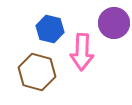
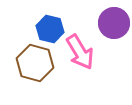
pink arrow: moved 2 px left; rotated 33 degrees counterclockwise
brown hexagon: moved 2 px left, 9 px up
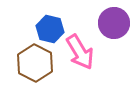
brown hexagon: rotated 12 degrees clockwise
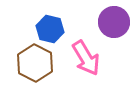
purple circle: moved 1 px up
pink arrow: moved 6 px right, 6 px down
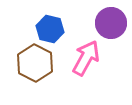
purple circle: moved 3 px left, 1 px down
pink arrow: rotated 120 degrees counterclockwise
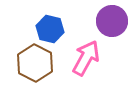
purple circle: moved 1 px right, 2 px up
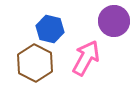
purple circle: moved 2 px right
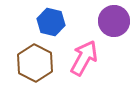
blue hexagon: moved 1 px right, 7 px up
pink arrow: moved 2 px left
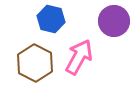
blue hexagon: moved 3 px up
pink arrow: moved 5 px left, 1 px up
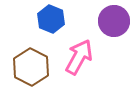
blue hexagon: rotated 8 degrees clockwise
brown hexagon: moved 4 px left, 4 px down
